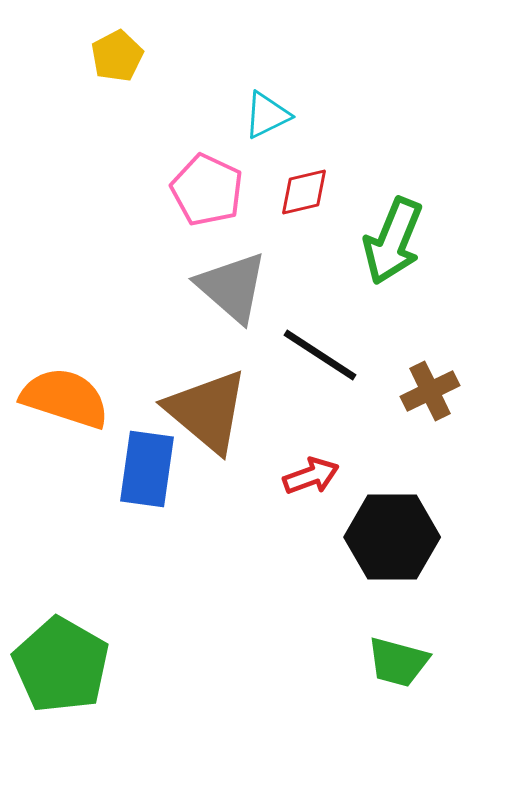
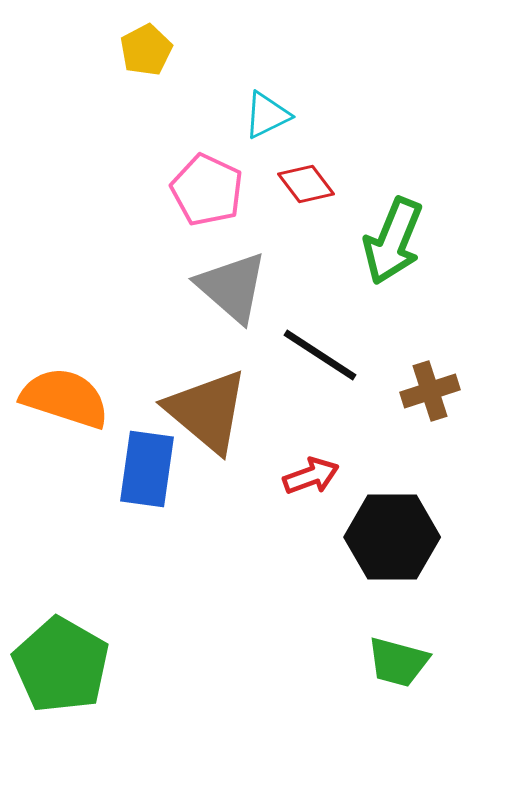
yellow pentagon: moved 29 px right, 6 px up
red diamond: moved 2 px right, 8 px up; rotated 66 degrees clockwise
brown cross: rotated 8 degrees clockwise
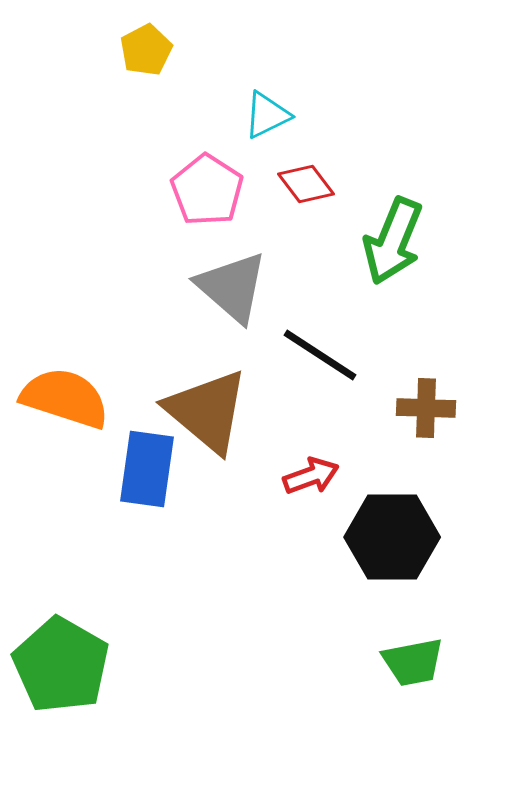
pink pentagon: rotated 8 degrees clockwise
brown cross: moved 4 px left, 17 px down; rotated 20 degrees clockwise
green trapezoid: moved 15 px right; rotated 26 degrees counterclockwise
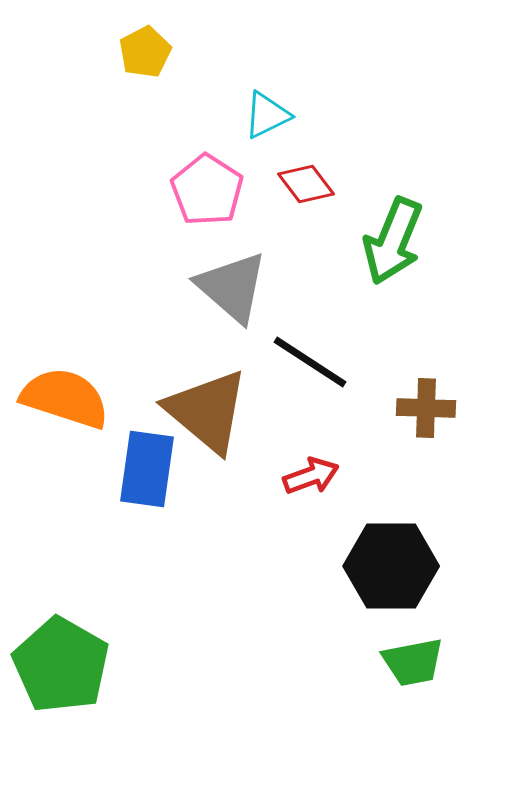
yellow pentagon: moved 1 px left, 2 px down
black line: moved 10 px left, 7 px down
black hexagon: moved 1 px left, 29 px down
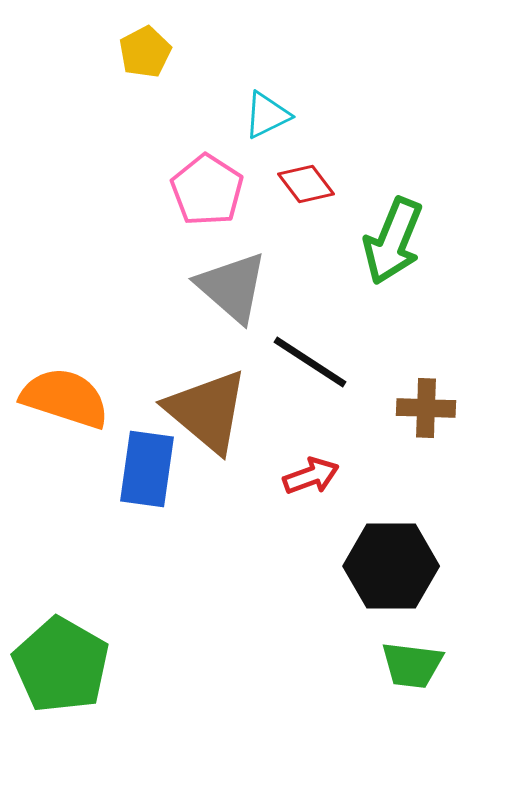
green trapezoid: moved 1 px left, 3 px down; rotated 18 degrees clockwise
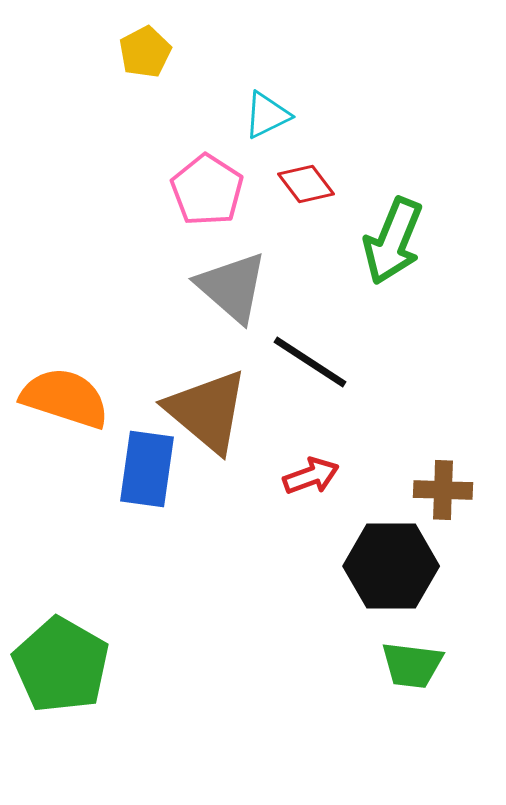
brown cross: moved 17 px right, 82 px down
